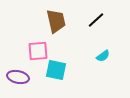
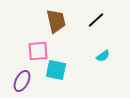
purple ellipse: moved 4 px right, 4 px down; rotated 75 degrees counterclockwise
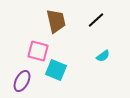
pink square: rotated 20 degrees clockwise
cyan square: rotated 10 degrees clockwise
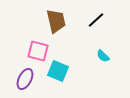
cyan semicircle: rotated 80 degrees clockwise
cyan square: moved 2 px right, 1 px down
purple ellipse: moved 3 px right, 2 px up
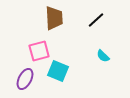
brown trapezoid: moved 2 px left, 3 px up; rotated 10 degrees clockwise
pink square: moved 1 px right; rotated 30 degrees counterclockwise
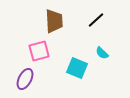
brown trapezoid: moved 3 px down
cyan semicircle: moved 1 px left, 3 px up
cyan square: moved 19 px right, 3 px up
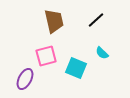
brown trapezoid: rotated 10 degrees counterclockwise
pink square: moved 7 px right, 5 px down
cyan square: moved 1 px left
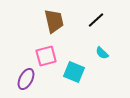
cyan square: moved 2 px left, 4 px down
purple ellipse: moved 1 px right
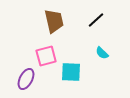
cyan square: moved 3 px left; rotated 20 degrees counterclockwise
